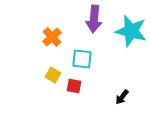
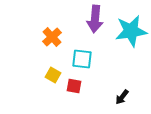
purple arrow: moved 1 px right
cyan star: rotated 24 degrees counterclockwise
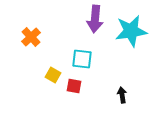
orange cross: moved 21 px left
black arrow: moved 2 px up; rotated 133 degrees clockwise
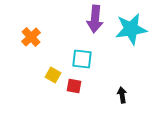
cyan star: moved 2 px up
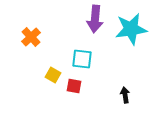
black arrow: moved 3 px right
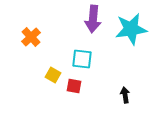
purple arrow: moved 2 px left
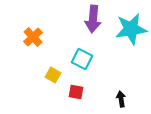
orange cross: moved 2 px right
cyan square: rotated 20 degrees clockwise
red square: moved 2 px right, 6 px down
black arrow: moved 4 px left, 4 px down
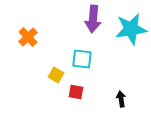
orange cross: moved 5 px left
cyan square: rotated 20 degrees counterclockwise
yellow square: moved 3 px right
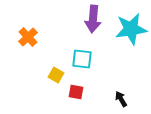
black arrow: rotated 21 degrees counterclockwise
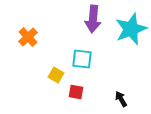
cyan star: rotated 12 degrees counterclockwise
